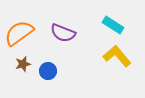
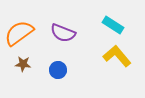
brown star: rotated 21 degrees clockwise
blue circle: moved 10 px right, 1 px up
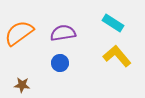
cyan rectangle: moved 2 px up
purple semicircle: rotated 150 degrees clockwise
brown star: moved 1 px left, 21 px down
blue circle: moved 2 px right, 7 px up
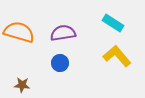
orange semicircle: moved 1 px up; rotated 52 degrees clockwise
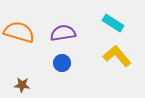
blue circle: moved 2 px right
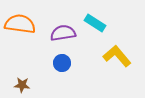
cyan rectangle: moved 18 px left
orange semicircle: moved 1 px right, 8 px up; rotated 8 degrees counterclockwise
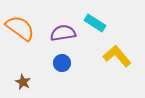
orange semicircle: moved 4 px down; rotated 28 degrees clockwise
brown star: moved 1 px right, 3 px up; rotated 21 degrees clockwise
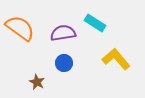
yellow L-shape: moved 1 px left, 3 px down
blue circle: moved 2 px right
brown star: moved 14 px right
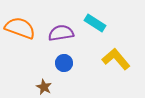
orange semicircle: rotated 16 degrees counterclockwise
purple semicircle: moved 2 px left
brown star: moved 7 px right, 5 px down
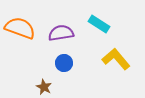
cyan rectangle: moved 4 px right, 1 px down
